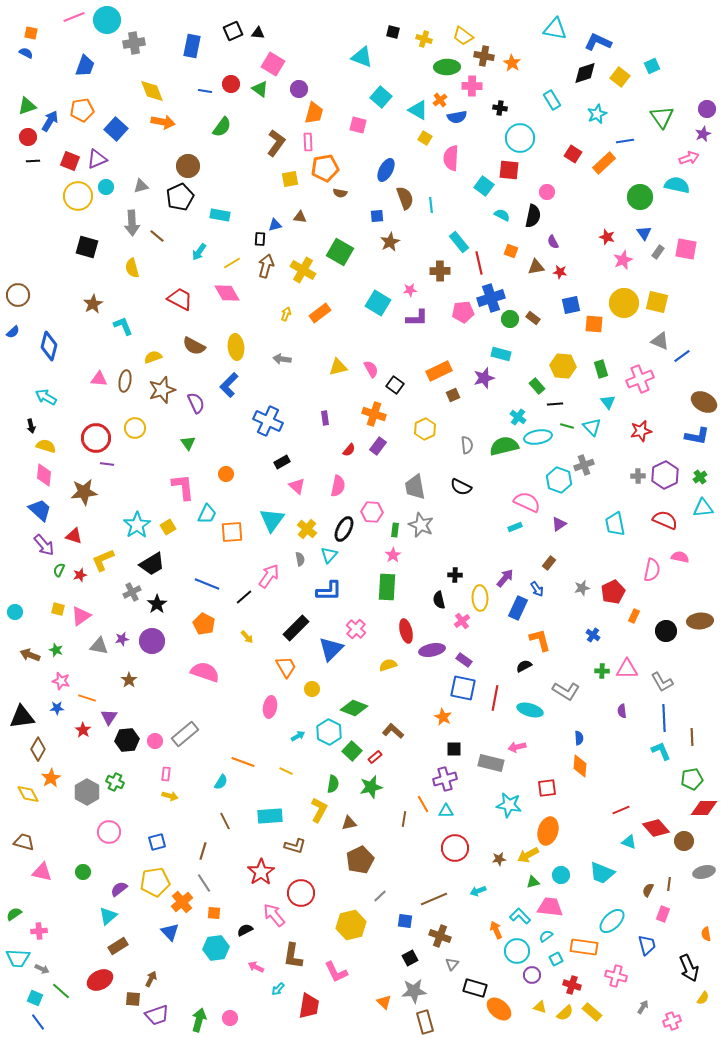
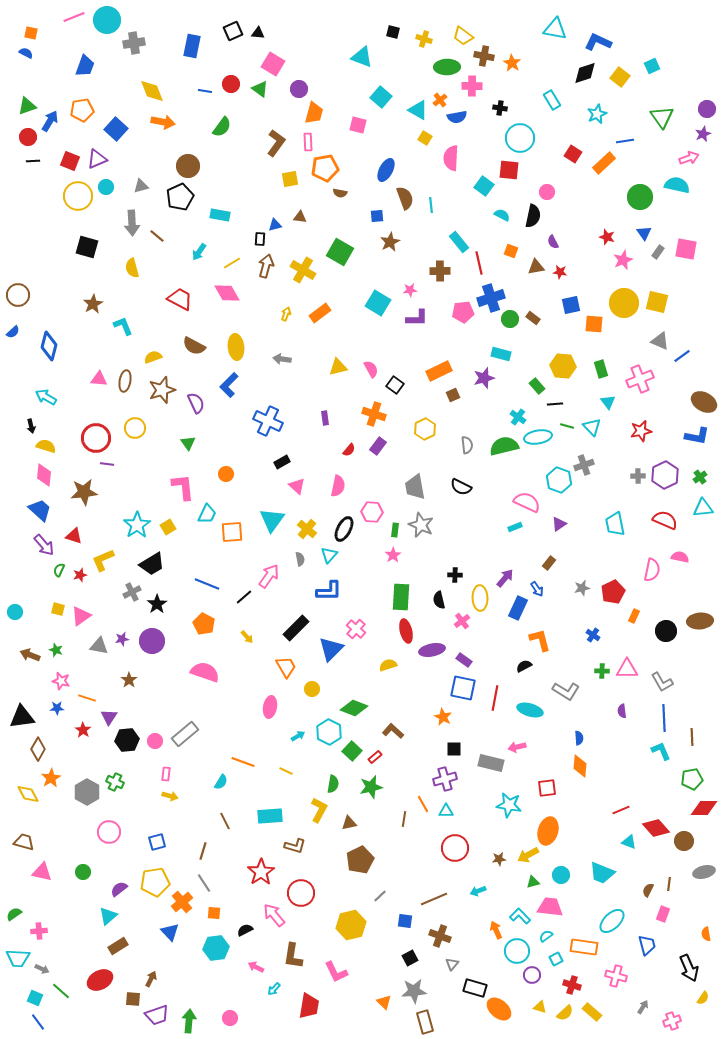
green rectangle at (387, 587): moved 14 px right, 10 px down
cyan arrow at (278, 989): moved 4 px left
green arrow at (199, 1020): moved 10 px left, 1 px down; rotated 10 degrees counterclockwise
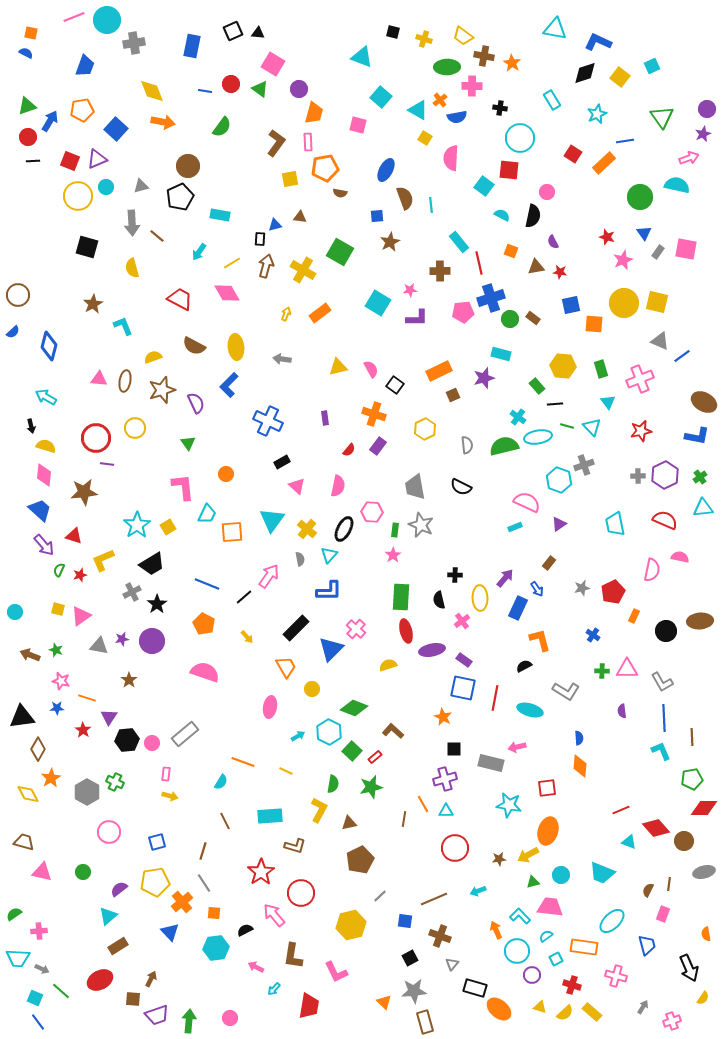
pink circle at (155, 741): moved 3 px left, 2 px down
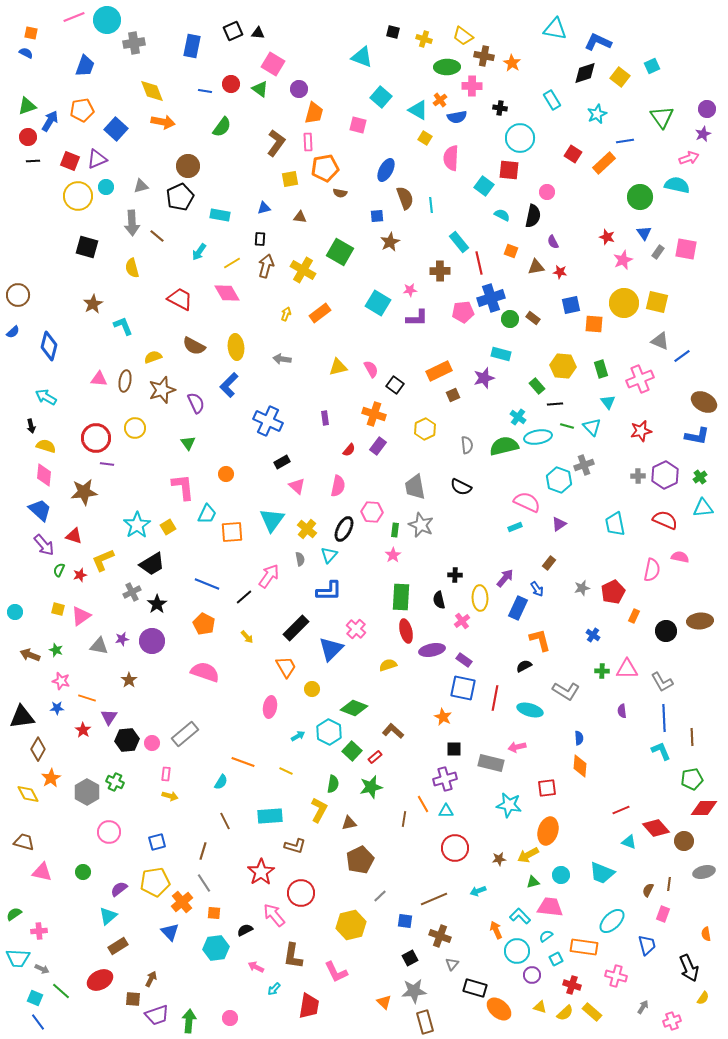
blue triangle at (275, 225): moved 11 px left, 17 px up
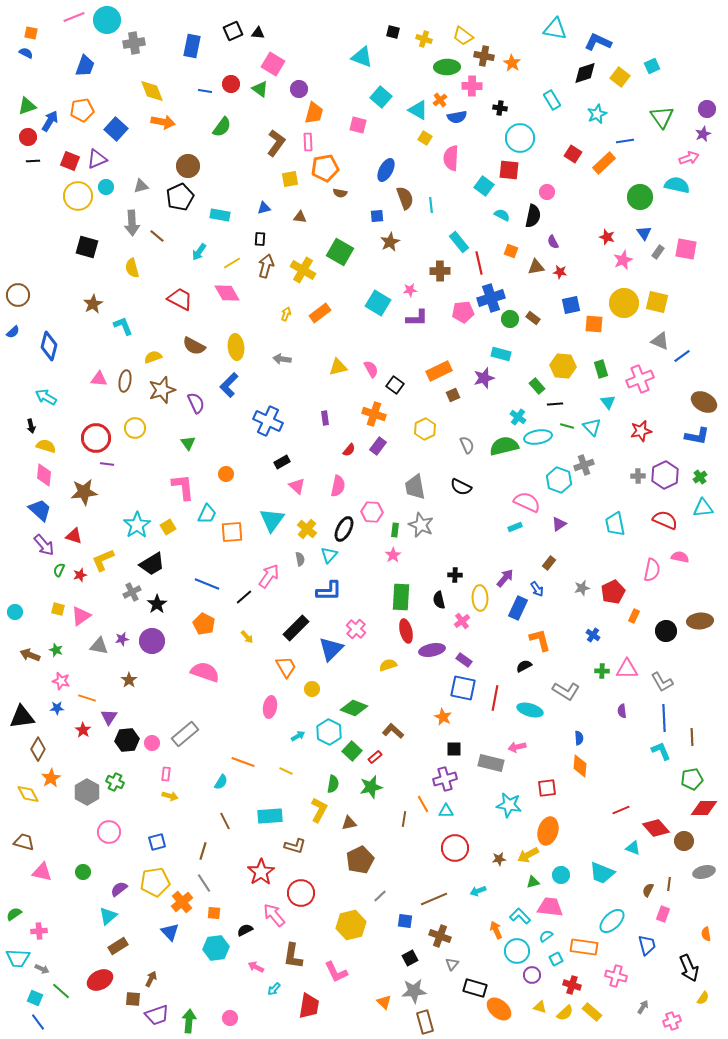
gray semicircle at (467, 445): rotated 18 degrees counterclockwise
cyan triangle at (629, 842): moved 4 px right, 6 px down
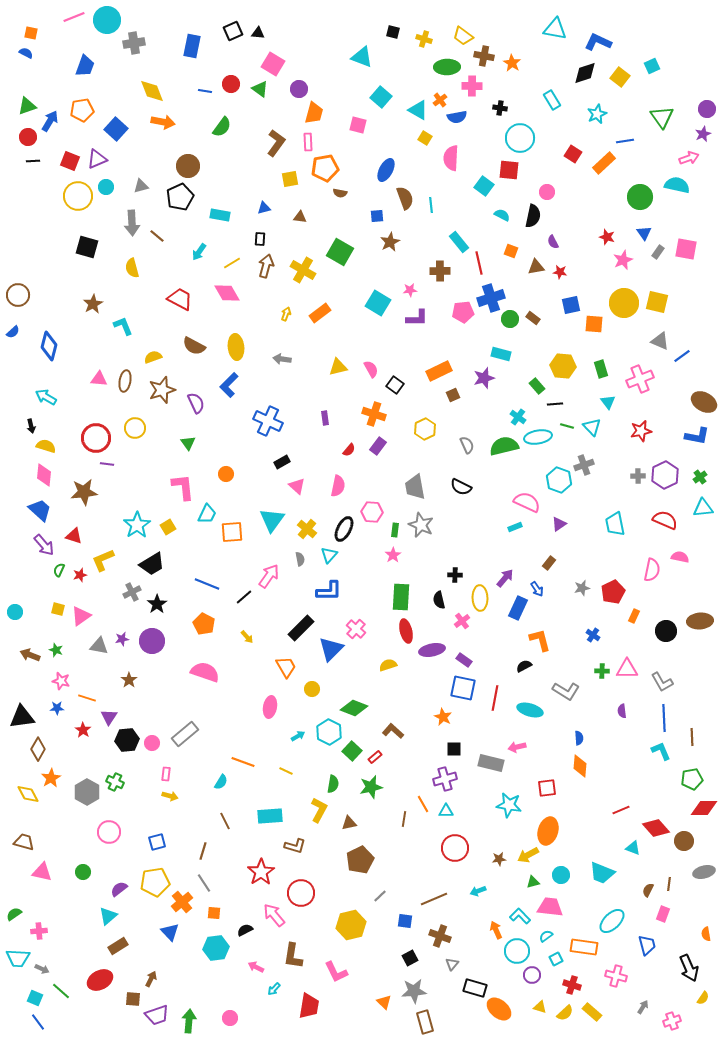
black rectangle at (296, 628): moved 5 px right
